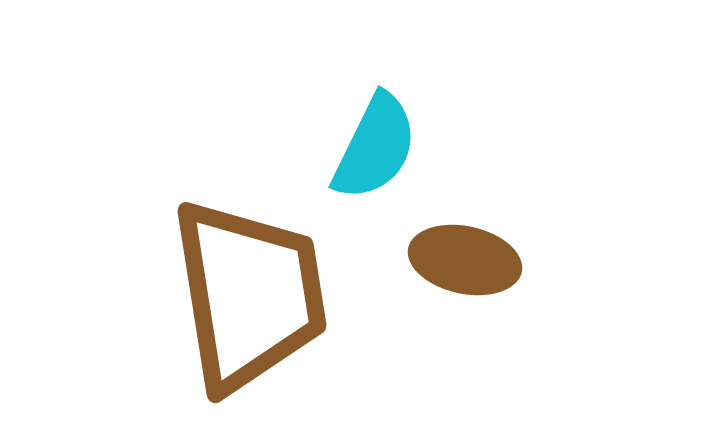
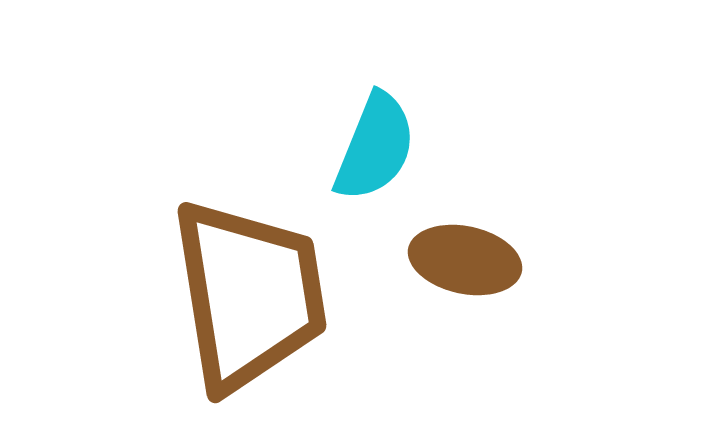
cyan semicircle: rotated 4 degrees counterclockwise
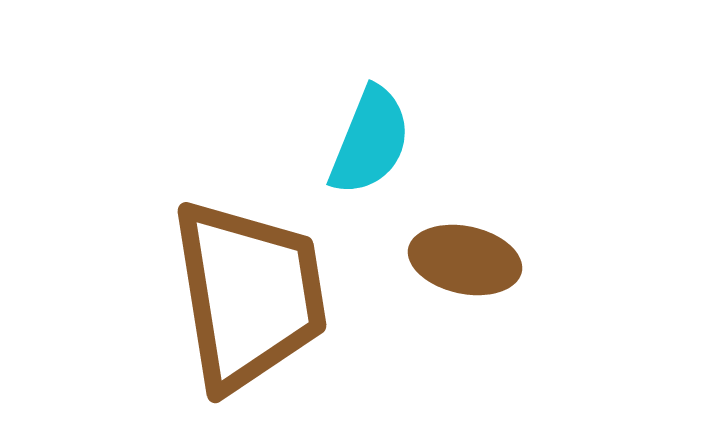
cyan semicircle: moved 5 px left, 6 px up
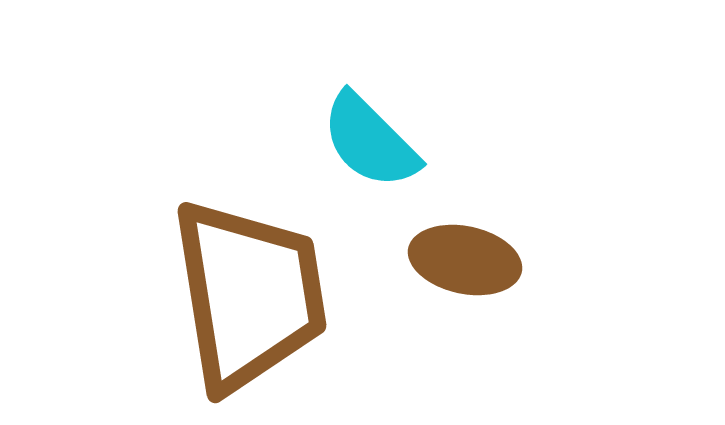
cyan semicircle: rotated 113 degrees clockwise
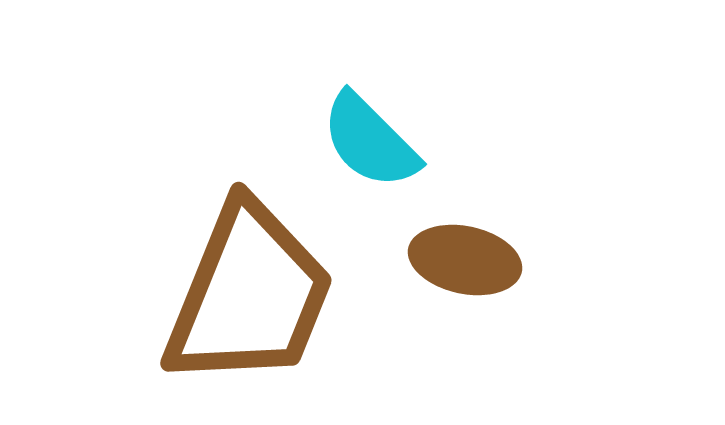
brown trapezoid: rotated 31 degrees clockwise
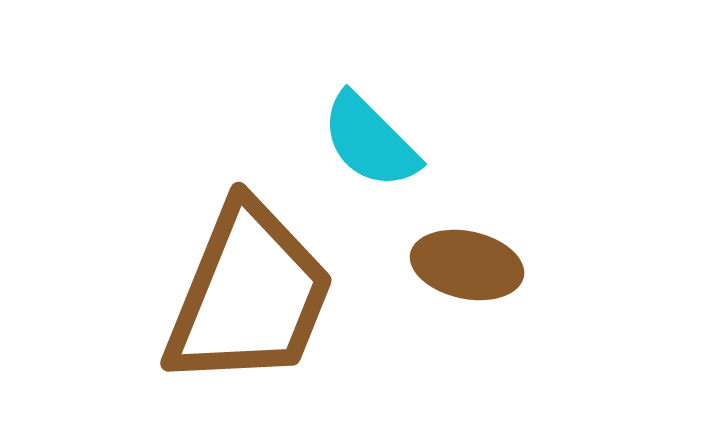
brown ellipse: moved 2 px right, 5 px down
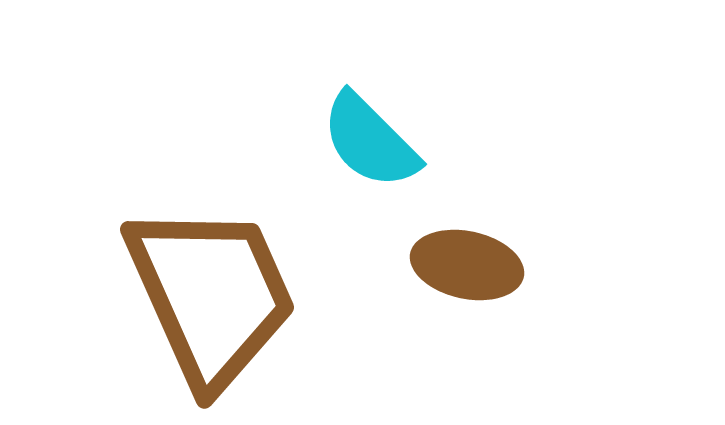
brown trapezoid: moved 38 px left; rotated 46 degrees counterclockwise
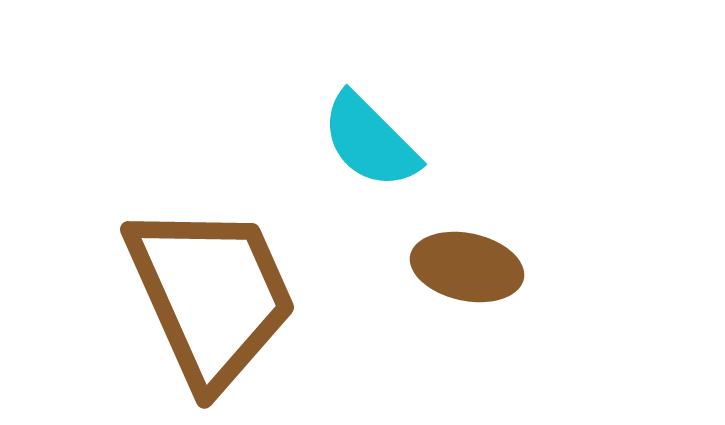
brown ellipse: moved 2 px down
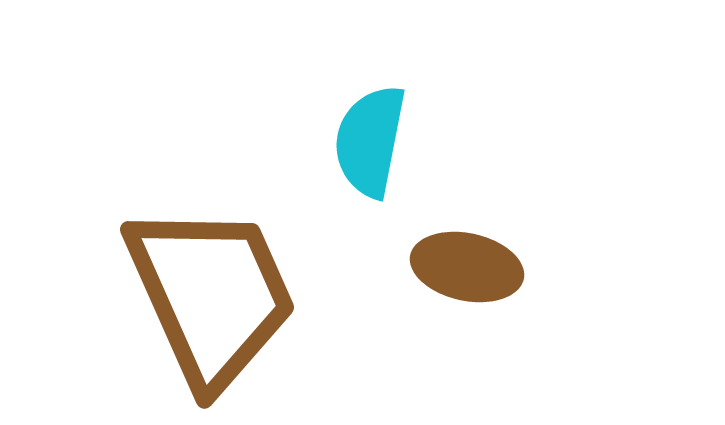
cyan semicircle: rotated 56 degrees clockwise
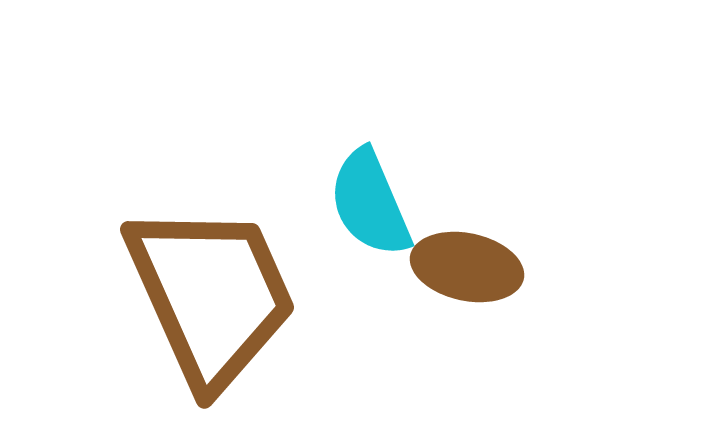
cyan semicircle: moved 62 px down; rotated 34 degrees counterclockwise
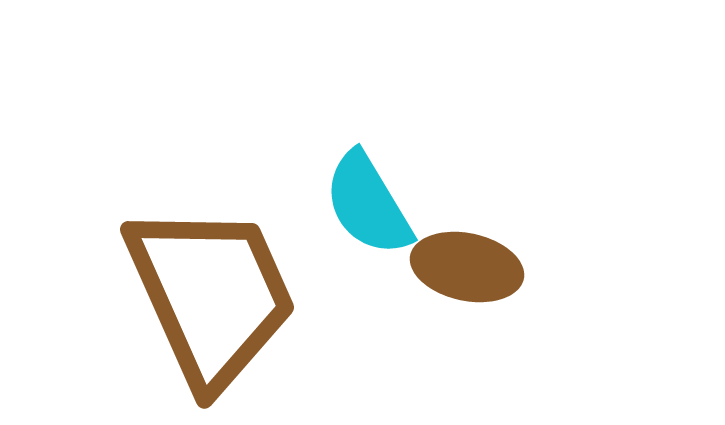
cyan semicircle: moved 2 px left, 1 px down; rotated 8 degrees counterclockwise
